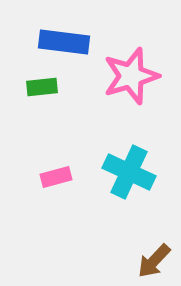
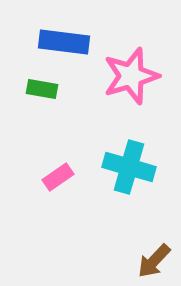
green rectangle: moved 2 px down; rotated 16 degrees clockwise
cyan cross: moved 5 px up; rotated 9 degrees counterclockwise
pink rectangle: moved 2 px right; rotated 20 degrees counterclockwise
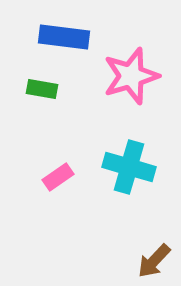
blue rectangle: moved 5 px up
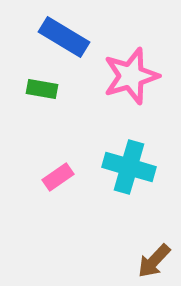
blue rectangle: rotated 24 degrees clockwise
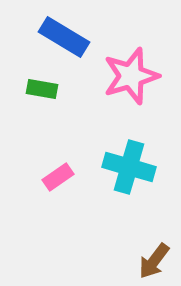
brown arrow: rotated 6 degrees counterclockwise
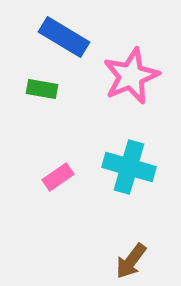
pink star: rotated 6 degrees counterclockwise
brown arrow: moved 23 px left
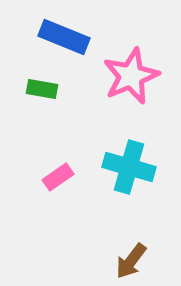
blue rectangle: rotated 9 degrees counterclockwise
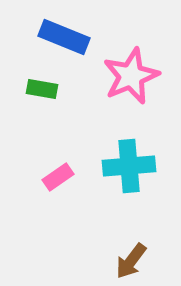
cyan cross: moved 1 px up; rotated 21 degrees counterclockwise
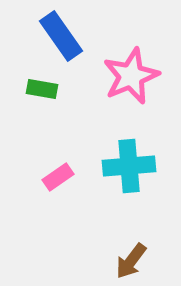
blue rectangle: moved 3 px left, 1 px up; rotated 33 degrees clockwise
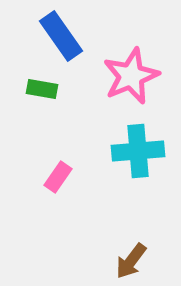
cyan cross: moved 9 px right, 15 px up
pink rectangle: rotated 20 degrees counterclockwise
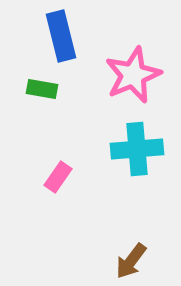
blue rectangle: rotated 21 degrees clockwise
pink star: moved 2 px right, 1 px up
cyan cross: moved 1 px left, 2 px up
